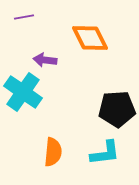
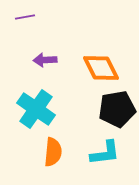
purple line: moved 1 px right
orange diamond: moved 11 px right, 30 px down
purple arrow: rotated 10 degrees counterclockwise
cyan cross: moved 13 px right, 17 px down
black pentagon: rotated 6 degrees counterclockwise
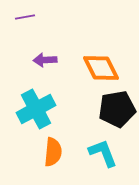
cyan cross: rotated 27 degrees clockwise
cyan L-shape: moved 2 px left; rotated 104 degrees counterclockwise
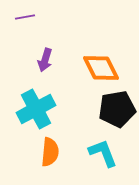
purple arrow: rotated 70 degrees counterclockwise
orange semicircle: moved 3 px left
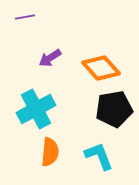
purple arrow: moved 5 px right, 2 px up; rotated 40 degrees clockwise
orange diamond: rotated 15 degrees counterclockwise
black pentagon: moved 3 px left
cyan L-shape: moved 4 px left, 3 px down
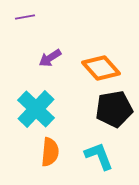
cyan cross: rotated 18 degrees counterclockwise
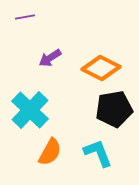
orange diamond: rotated 21 degrees counterclockwise
cyan cross: moved 6 px left, 1 px down
orange semicircle: rotated 24 degrees clockwise
cyan L-shape: moved 1 px left, 3 px up
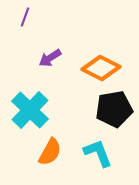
purple line: rotated 60 degrees counterclockwise
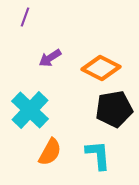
cyan L-shape: moved 2 px down; rotated 16 degrees clockwise
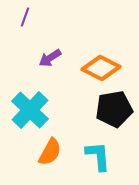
cyan L-shape: moved 1 px down
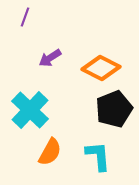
black pentagon: rotated 12 degrees counterclockwise
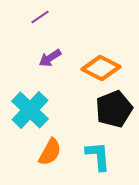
purple line: moved 15 px right; rotated 36 degrees clockwise
